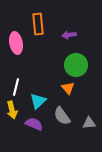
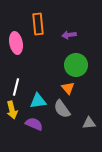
cyan triangle: rotated 36 degrees clockwise
gray semicircle: moved 7 px up
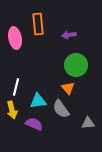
pink ellipse: moved 1 px left, 5 px up
gray semicircle: moved 1 px left
gray triangle: moved 1 px left
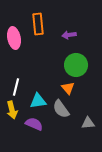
pink ellipse: moved 1 px left
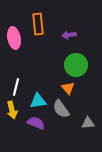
purple semicircle: moved 2 px right, 1 px up
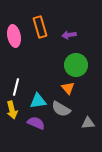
orange rectangle: moved 2 px right, 3 px down; rotated 10 degrees counterclockwise
pink ellipse: moved 2 px up
gray semicircle: rotated 24 degrees counterclockwise
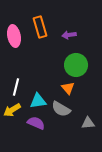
yellow arrow: rotated 72 degrees clockwise
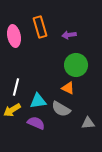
orange triangle: rotated 24 degrees counterclockwise
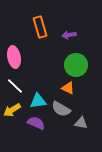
pink ellipse: moved 21 px down
white line: moved 1 px left, 1 px up; rotated 60 degrees counterclockwise
gray triangle: moved 7 px left; rotated 16 degrees clockwise
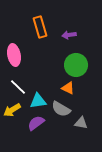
pink ellipse: moved 2 px up
white line: moved 3 px right, 1 px down
purple semicircle: rotated 60 degrees counterclockwise
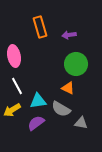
pink ellipse: moved 1 px down
green circle: moved 1 px up
white line: moved 1 px left, 1 px up; rotated 18 degrees clockwise
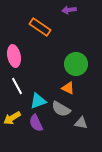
orange rectangle: rotated 40 degrees counterclockwise
purple arrow: moved 25 px up
cyan triangle: rotated 12 degrees counterclockwise
yellow arrow: moved 8 px down
purple semicircle: rotated 78 degrees counterclockwise
